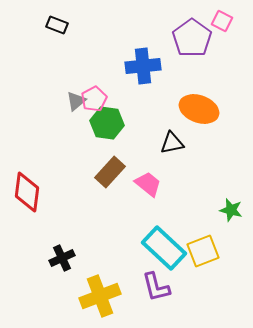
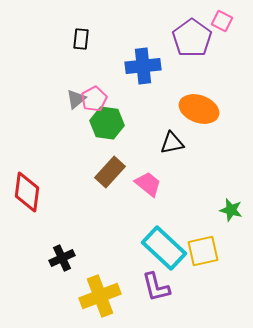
black rectangle: moved 24 px right, 14 px down; rotated 75 degrees clockwise
gray triangle: moved 2 px up
yellow square: rotated 8 degrees clockwise
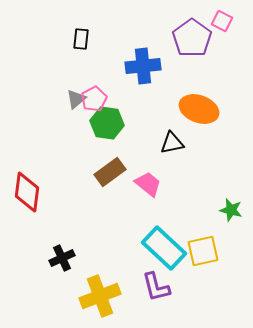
brown rectangle: rotated 12 degrees clockwise
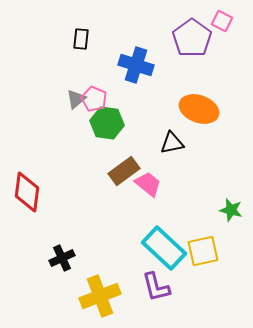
blue cross: moved 7 px left, 1 px up; rotated 24 degrees clockwise
pink pentagon: rotated 20 degrees counterclockwise
brown rectangle: moved 14 px right, 1 px up
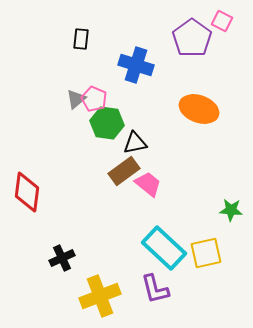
black triangle: moved 37 px left
green star: rotated 10 degrees counterclockwise
yellow square: moved 3 px right, 2 px down
purple L-shape: moved 1 px left, 2 px down
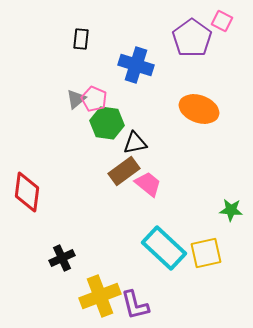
purple L-shape: moved 20 px left, 16 px down
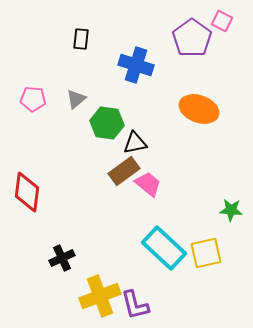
pink pentagon: moved 61 px left; rotated 20 degrees counterclockwise
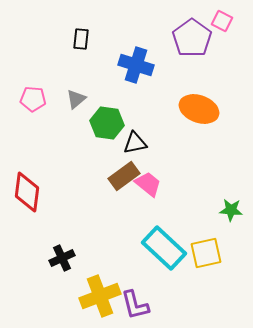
brown rectangle: moved 5 px down
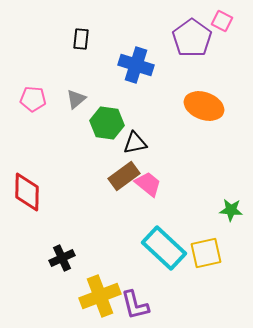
orange ellipse: moved 5 px right, 3 px up
red diamond: rotated 6 degrees counterclockwise
